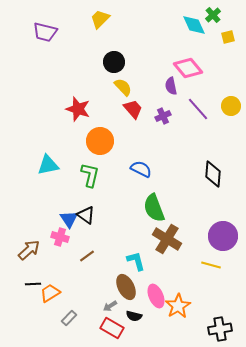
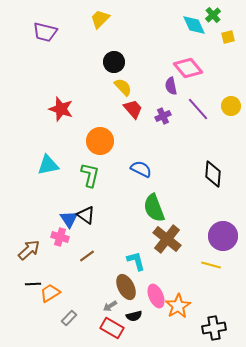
red star: moved 17 px left
brown cross: rotated 8 degrees clockwise
black semicircle: rotated 28 degrees counterclockwise
black cross: moved 6 px left, 1 px up
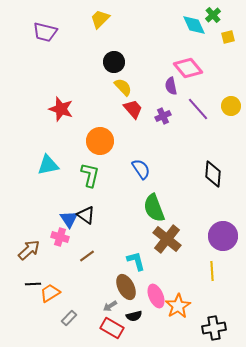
blue semicircle: rotated 30 degrees clockwise
yellow line: moved 1 px right, 6 px down; rotated 72 degrees clockwise
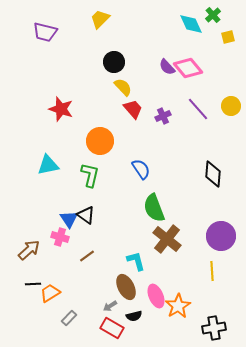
cyan diamond: moved 3 px left, 1 px up
purple semicircle: moved 4 px left, 19 px up; rotated 30 degrees counterclockwise
purple circle: moved 2 px left
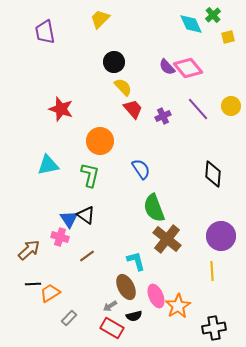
purple trapezoid: rotated 65 degrees clockwise
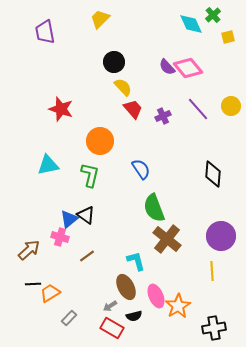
blue triangle: rotated 24 degrees clockwise
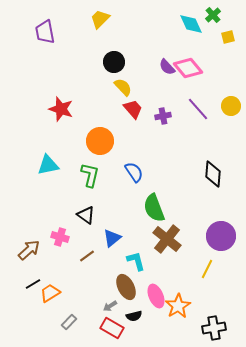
purple cross: rotated 14 degrees clockwise
blue semicircle: moved 7 px left, 3 px down
blue triangle: moved 43 px right, 19 px down
yellow line: moved 5 px left, 2 px up; rotated 30 degrees clockwise
black line: rotated 28 degrees counterclockwise
gray rectangle: moved 4 px down
